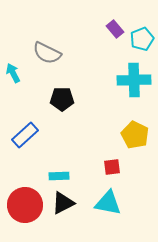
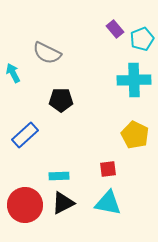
black pentagon: moved 1 px left, 1 px down
red square: moved 4 px left, 2 px down
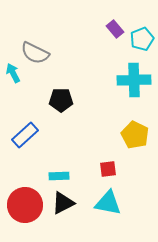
gray semicircle: moved 12 px left
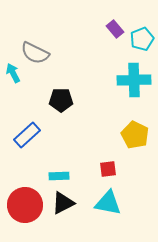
blue rectangle: moved 2 px right
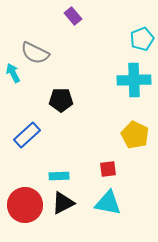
purple rectangle: moved 42 px left, 13 px up
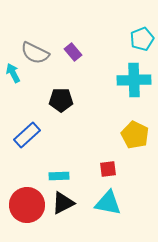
purple rectangle: moved 36 px down
red circle: moved 2 px right
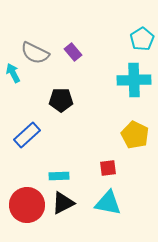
cyan pentagon: rotated 10 degrees counterclockwise
red square: moved 1 px up
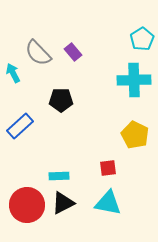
gray semicircle: moved 3 px right; rotated 20 degrees clockwise
blue rectangle: moved 7 px left, 9 px up
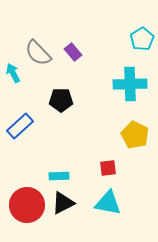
cyan cross: moved 4 px left, 4 px down
